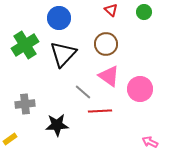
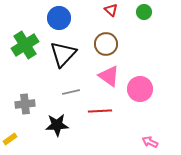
gray line: moved 12 px left; rotated 54 degrees counterclockwise
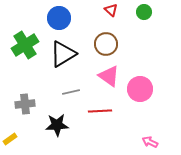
black triangle: rotated 16 degrees clockwise
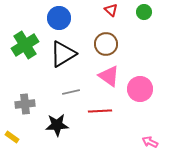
yellow rectangle: moved 2 px right, 2 px up; rotated 72 degrees clockwise
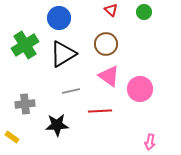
gray line: moved 1 px up
pink arrow: rotated 105 degrees counterclockwise
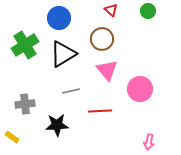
green circle: moved 4 px right, 1 px up
brown circle: moved 4 px left, 5 px up
pink triangle: moved 2 px left, 6 px up; rotated 15 degrees clockwise
pink arrow: moved 1 px left
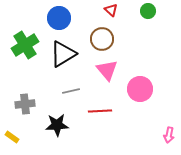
pink arrow: moved 20 px right, 7 px up
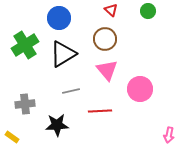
brown circle: moved 3 px right
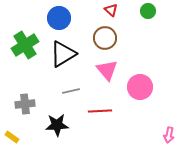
brown circle: moved 1 px up
pink circle: moved 2 px up
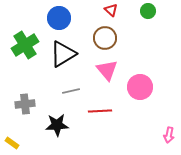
yellow rectangle: moved 6 px down
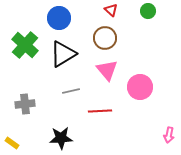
green cross: rotated 16 degrees counterclockwise
black star: moved 4 px right, 13 px down
